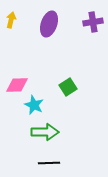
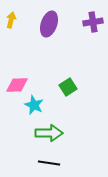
green arrow: moved 4 px right, 1 px down
black line: rotated 10 degrees clockwise
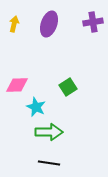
yellow arrow: moved 3 px right, 4 px down
cyan star: moved 2 px right, 2 px down
green arrow: moved 1 px up
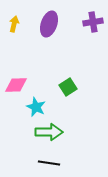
pink diamond: moved 1 px left
